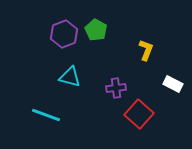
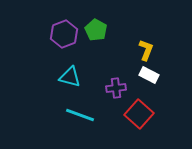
white rectangle: moved 24 px left, 9 px up
cyan line: moved 34 px right
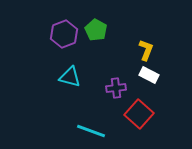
cyan line: moved 11 px right, 16 px down
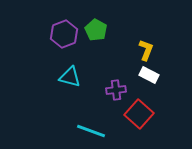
purple cross: moved 2 px down
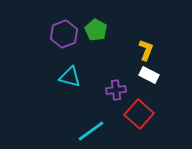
cyan line: rotated 56 degrees counterclockwise
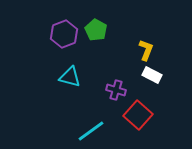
white rectangle: moved 3 px right
purple cross: rotated 24 degrees clockwise
red square: moved 1 px left, 1 px down
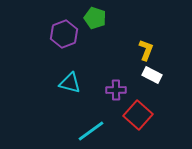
green pentagon: moved 1 px left, 12 px up; rotated 10 degrees counterclockwise
cyan triangle: moved 6 px down
purple cross: rotated 18 degrees counterclockwise
